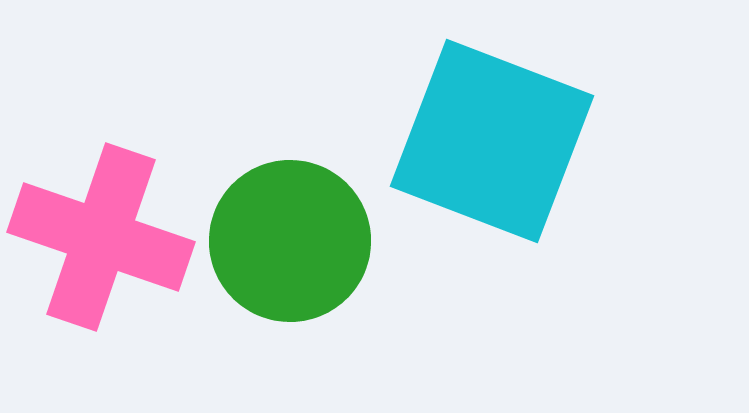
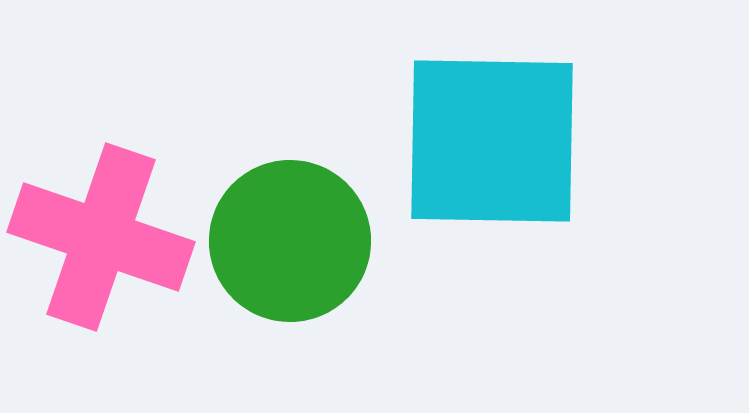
cyan square: rotated 20 degrees counterclockwise
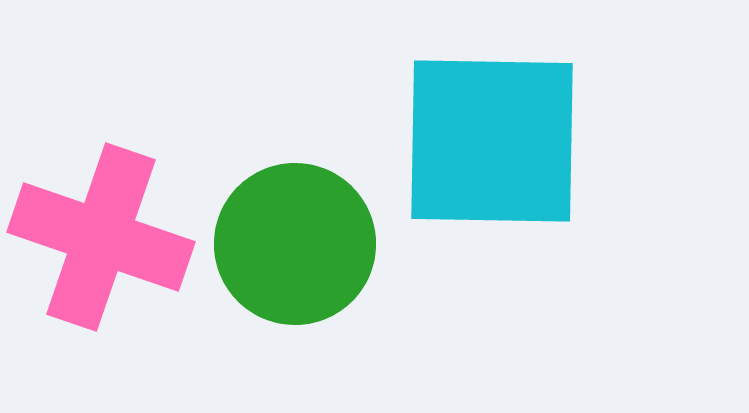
green circle: moved 5 px right, 3 px down
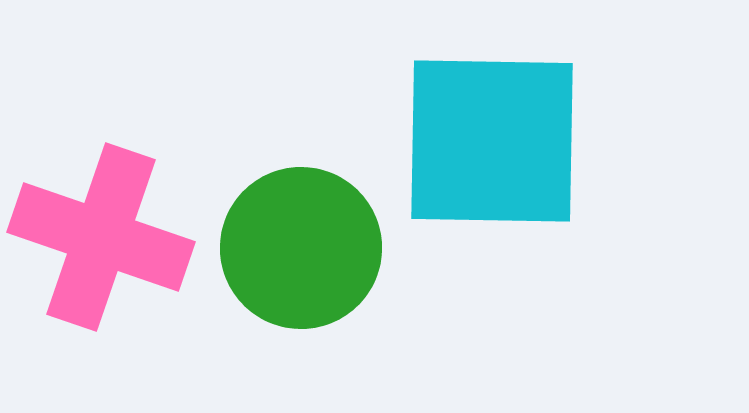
green circle: moved 6 px right, 4 px down
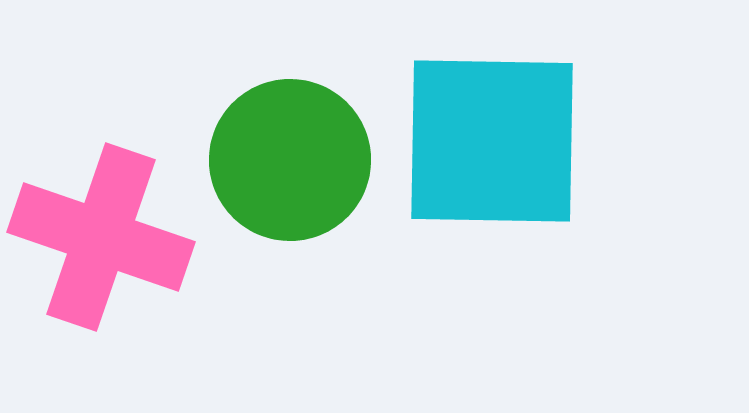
green circle: moved 11 px left, 88 px up
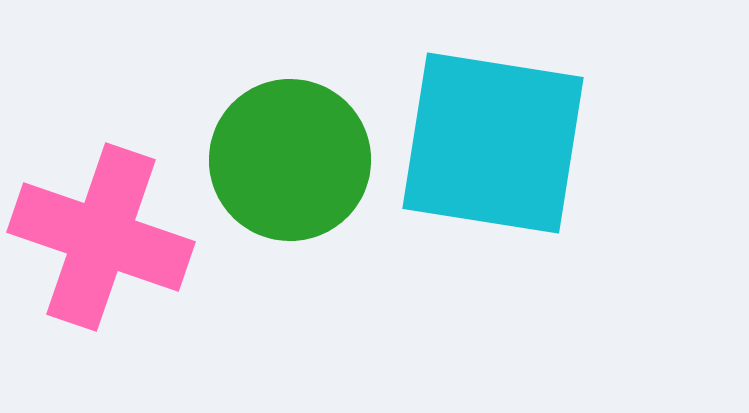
cyan square: moved 1 px right, 2 px down; rotated 8 degrees clockwise
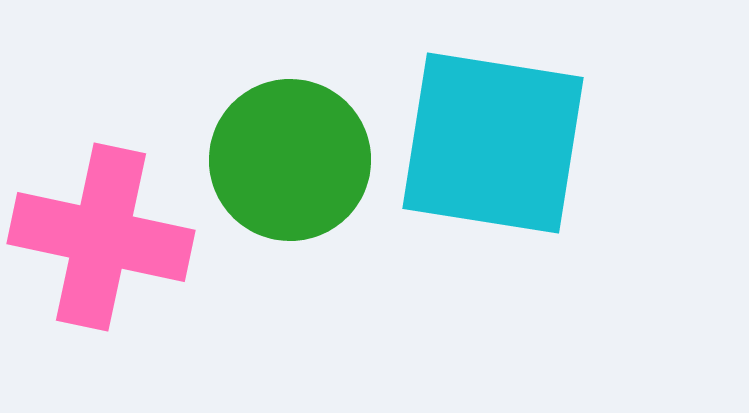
pink cross: rotated 7 degrees counterclockwise
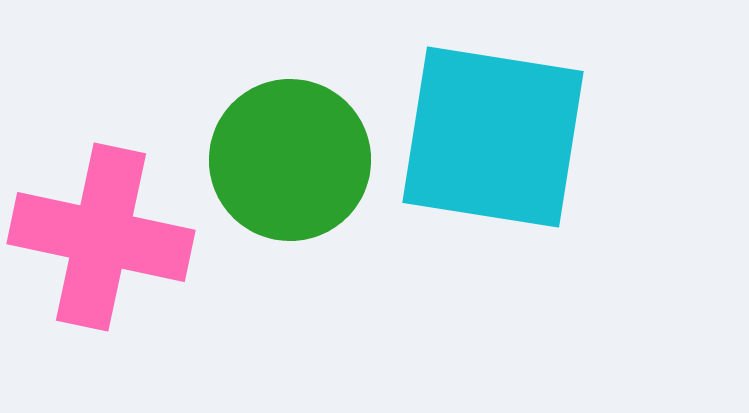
cyan square: moved 6 px up
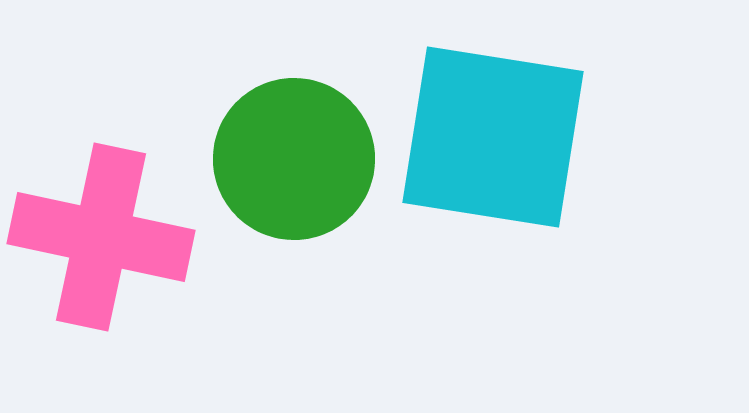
green circle: moved 4 px right, 1 px up
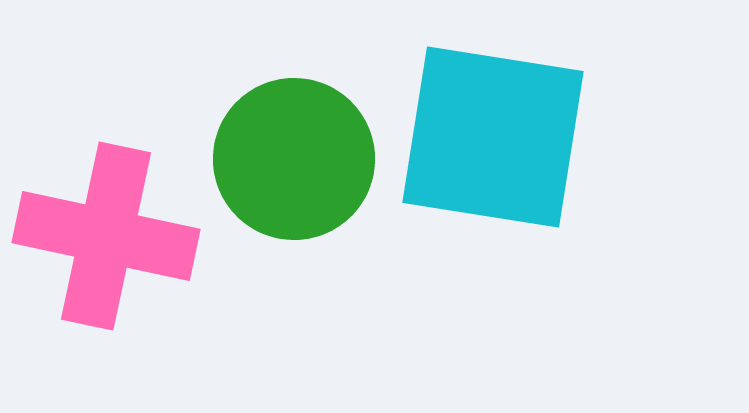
pink cross: moved 5 px right, 1 px up
